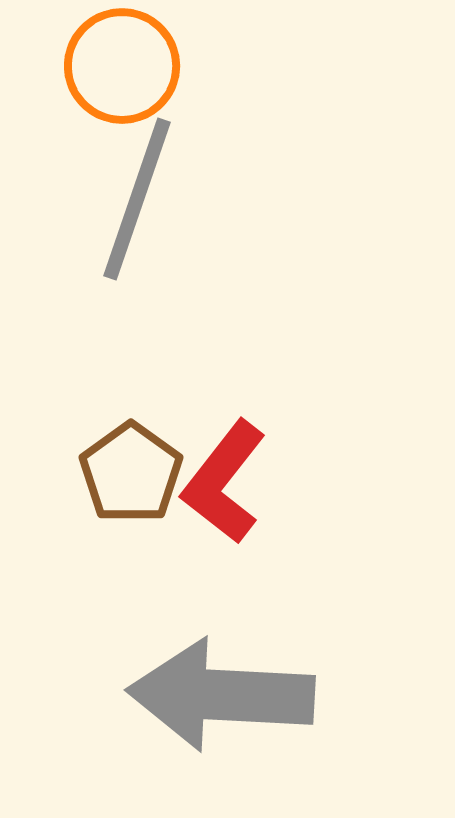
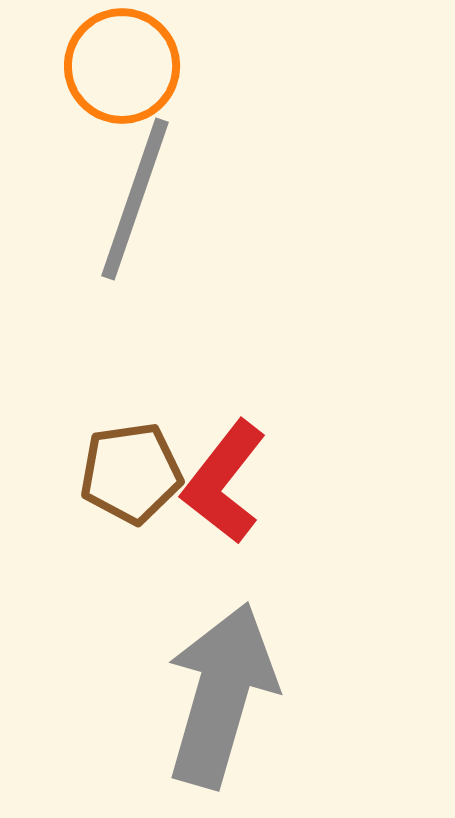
gray line: moved 2 px left
brown pentagon: rotated 28 degrees clockwise
gray arrow: rotated 103 degrees clockwise
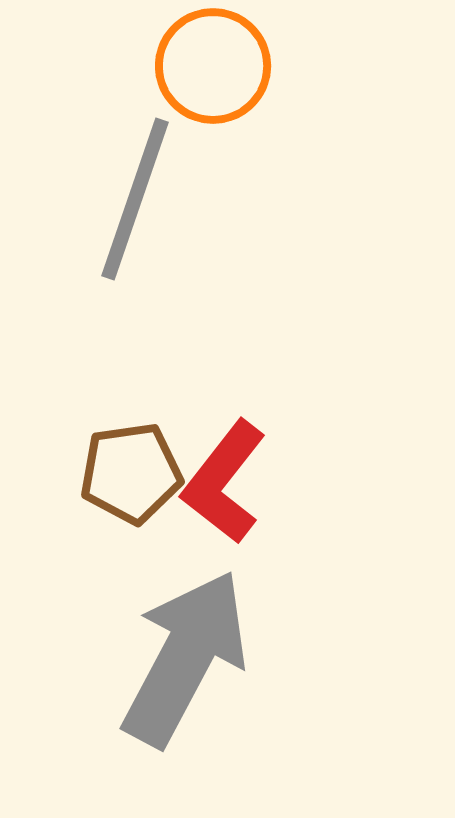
orange circle: moved 91 px right
gray arrow: moved 36 px left, 37 px up; rotated 12 degrees clockwise
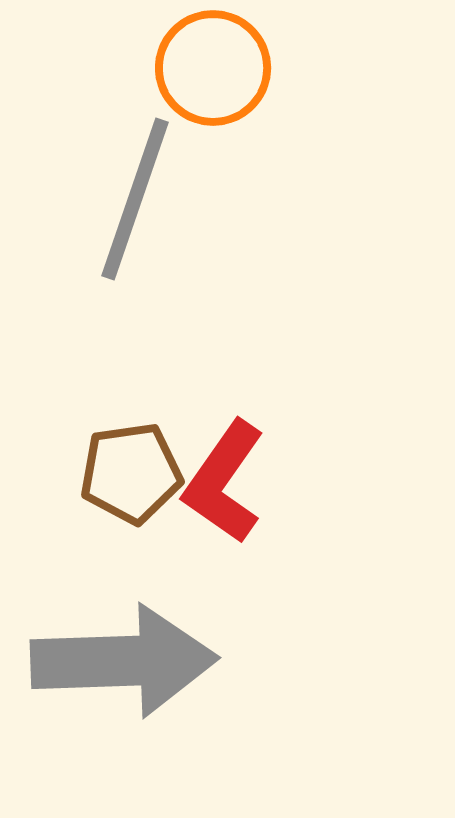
orange circle: moved 2 px down
red L-shape: rotated 3 degrees counterclockwise
gray arrow: moved 61 px left, 3 px down; rotated 60 degrees clockwise
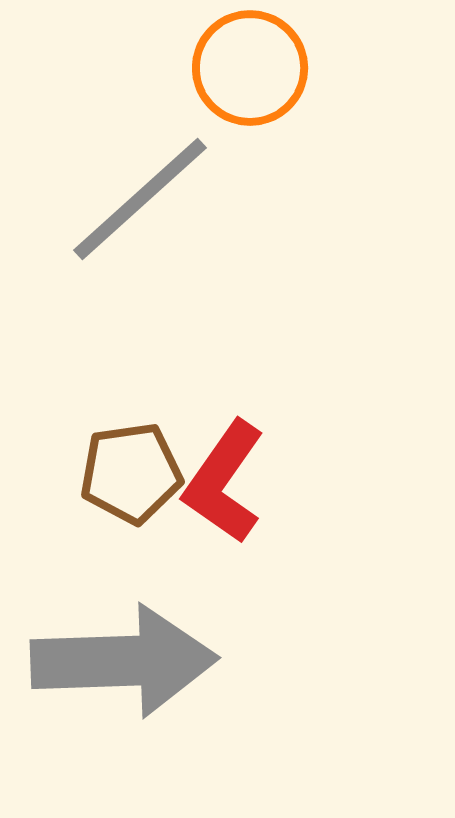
orange circle: moved 37 px right
gray line: moved 5 px right; rotated 29 degrees clockwise
